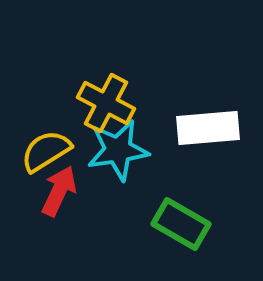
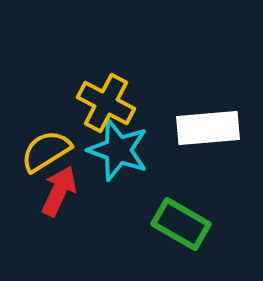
cyan star: rotated 28 degrees clockwise
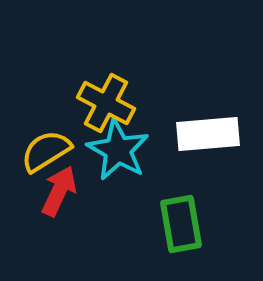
white rectangle: moved 6 px down
cyan star: rotated 10 degrees clockwise
green rectangle: rotated 50 degrees clockwise
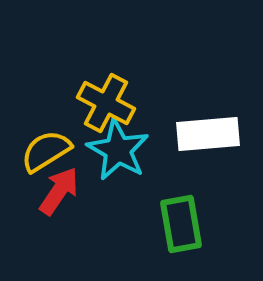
red arrow: rotated 9 degrees clockwise
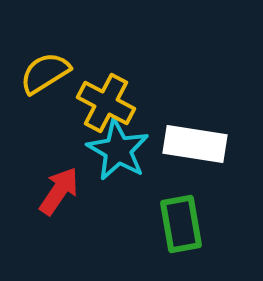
white rectangle: moved 13 px left, 10 px down; rotated 14 degrees clockwise
yellow semicircle: moved 1 px left, 78 px up
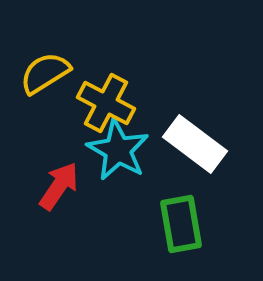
white rectangle: rotated 28 degrees clockwise
red arrow: moved 5 px up
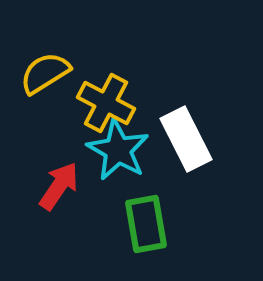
white rectangle: moved 9 px left, 5 px up; rotated 26 degrees clockwise
green rectangle: moved 35 px left
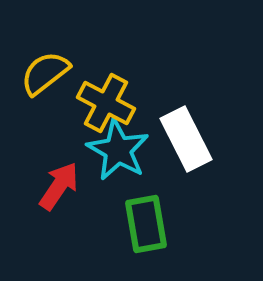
yellow semicircle: rotated 6 degrees counterclockwise
